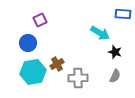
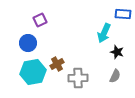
cyan arrow: moved 4 px right; rotated 84 degrees clockwise
black star: moved 2 px right
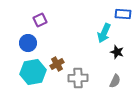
gray semicircle: moved 5 px down
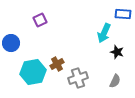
blue circle: moved 17 px left
gray cross: rotated 18 degrees counterclockwise
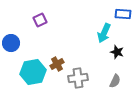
gray cross: rotated 12 degrees clockwise
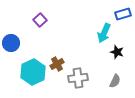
blue rectangle: rotated 21 degrees counterclockwise
purple square: rotated 16 degrees counterclockwise
cyan hexagon: rotated 15 degrees counterclockwise
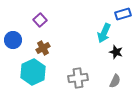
blue circle: moved 2 px right, 3 px up
black star: moved 1 px left
brown cross: moved 14 px left, 16 px up
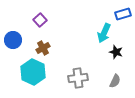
cyan hexagon: rotated 10 degrees counterclockwise
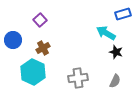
cyan arrow: moved 2 px right; rotated 96 degrees clockwise
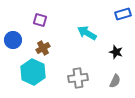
purple square: rotated 32 degrees counterclockwise
cyan arrow: moved 19 px left
